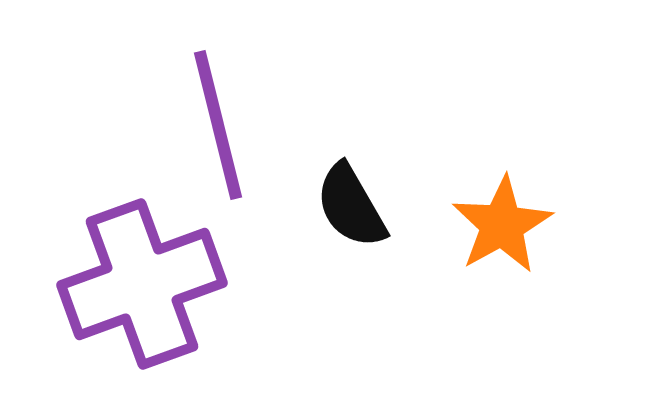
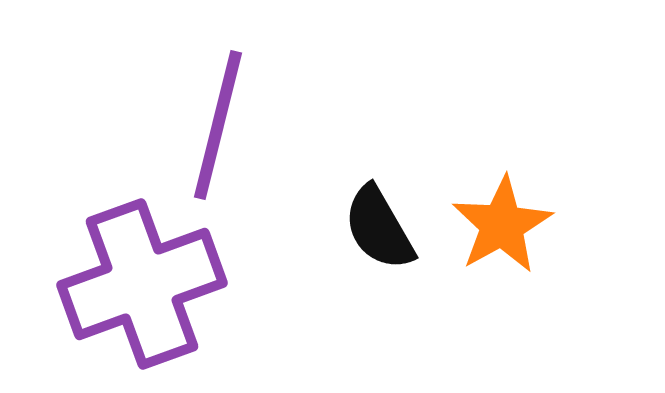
purple line: rotated 28 degrees clockwise
black semicircle: moved 28 px right, 22 px down
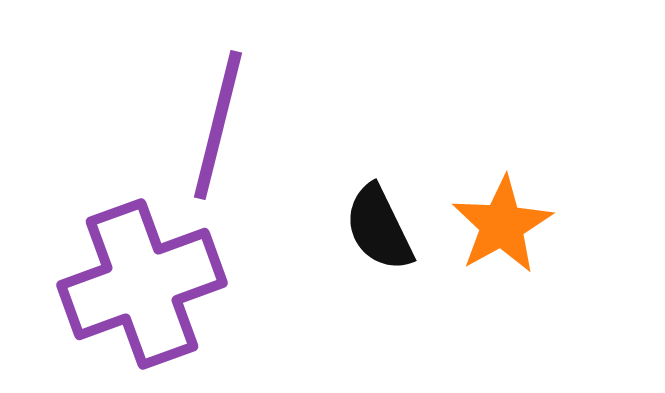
black semicircle: rotated 4 degrees clockwise
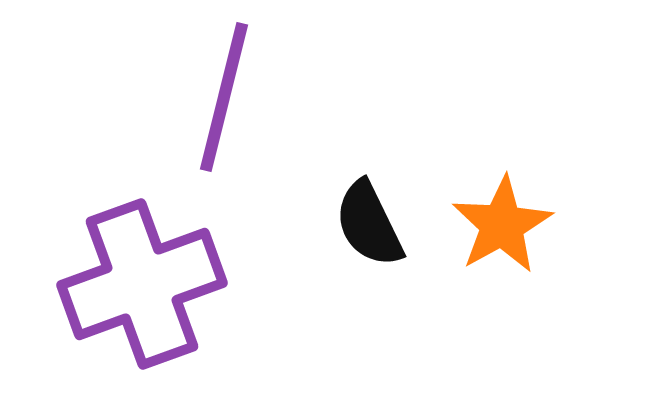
purple line: moved 6 px right, 28 px up
black semicircle: moved 10 px left, 4 px up
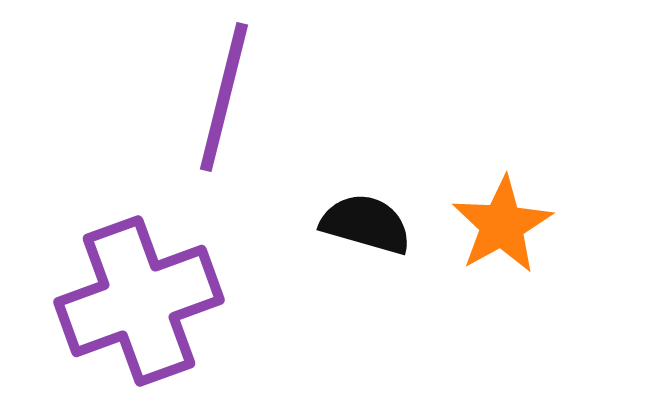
black semicircle: moved 3 px left; rotated 132 degrees clockwise
purple cross: moved 3 px left, 17 px down
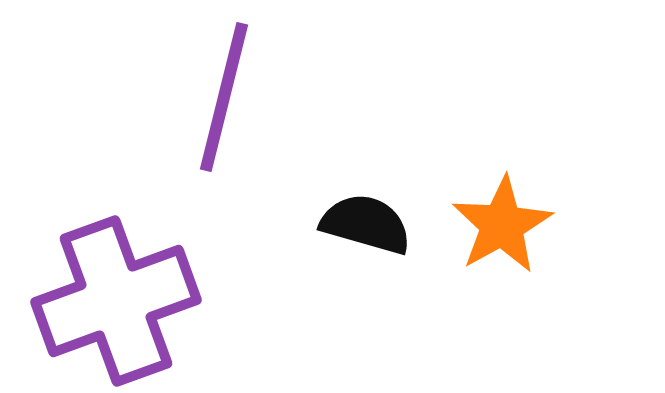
purple cross: moved 23 px left
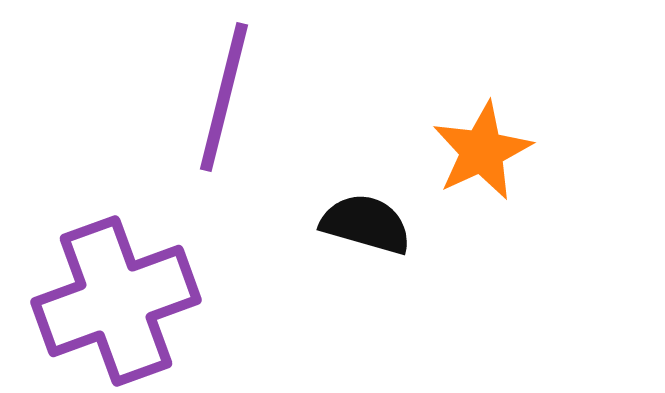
orange star: moved 20 px left, 74 px up; rotated 4 degrees clockwise
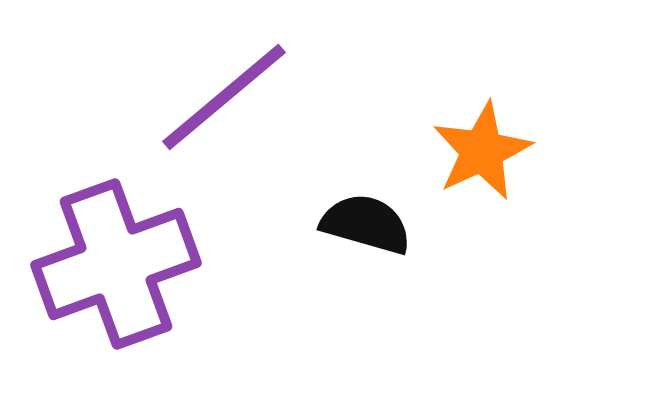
purple line: rotated 36 degrees clockwise
purple cross: moved 37 px up
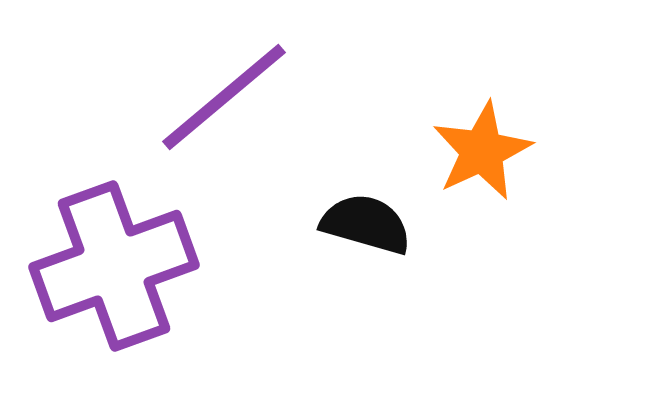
purple cross: moved 2 px left, 2 px down
